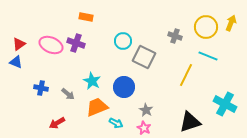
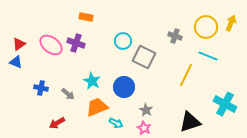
pink ellipse: rotated 15 degrees clockwise
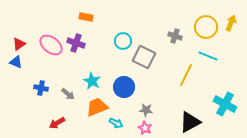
gray star: rotated 24 degrees counterclockwise
black triangle: rotated 10 degrees counterclockwise
pink star: moved 1 px right
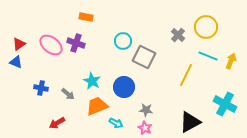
yellow arrow: moved 38 px down
gray cross: moved 3 px right, 1 px up; rotated 24 degrees clockwise
orange trapezoid: moved 1 px up
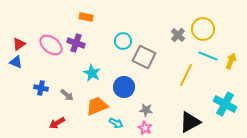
yellow circle: moved 3 px left, 2 px down
cyan star: moved 8 px up
gray arrow: moved 1 px left, 1 px down
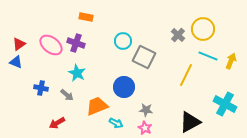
cyan star: moved 15 px left
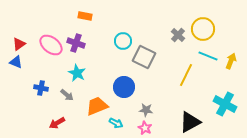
orange rectangle: moved 1 px left, 1 px up
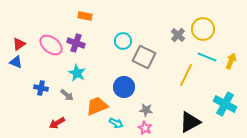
cyan line: moved 1 px left, 1 px down
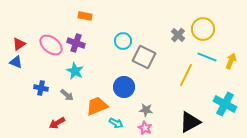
cyan star: moved 2 px left, 2 px up
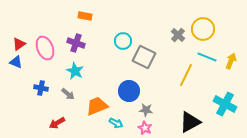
pink ellipse: moved 6 px left, 3 px down; rotated 30 degrees clockwise
blue circle: moved 5 px right, 4 px down
gray arrow: moved 1 px right, 1 px up
